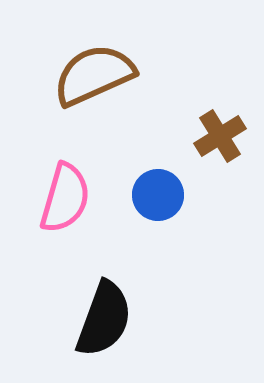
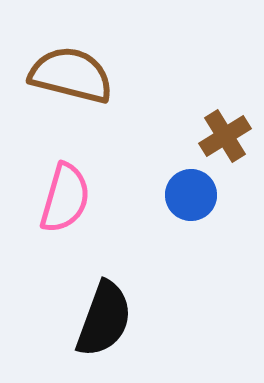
brown semicircle: moved 23 px left; rotated 38 degrees clockwise
brown cross: moved 5 px right
blue circle: moved 33 px right
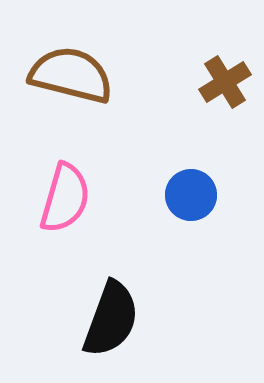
brown cross: moved 54 px up
black semicircle: moved 7 px right
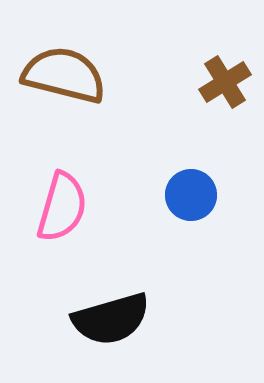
brown semicircle: moved 7 px left
pink semicircle: moved 3 px left, 9 px down
black semicircle: rotated 54 degrees clockwise
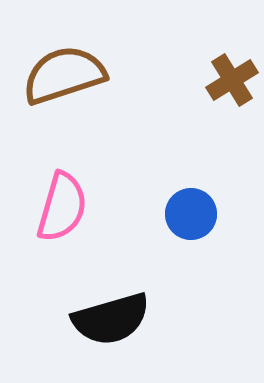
brown semicircle: rotated 32 degrees counterclockwise
brown cross: moved 7 px right, 2 px up
blue circle: moved 19 px down
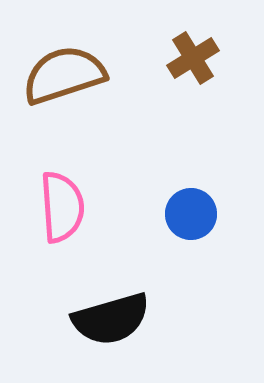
brown cross: moved 39 px left, 22 px up
pink semicircle: rotated 20 degrees counterclockwise
